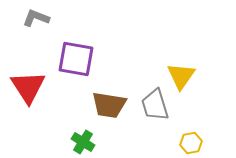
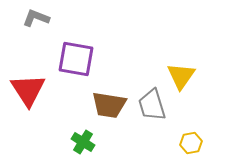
red triangle: moved 3 px down
gray trapezoid: moved 3 px left
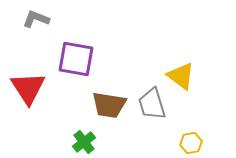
gray L-shape: moved 1 px down
yellow triangle: rotated 28 degrees counterclockwise
red triangle: moved 2 px up
gray trapezoid: moved 1 px up
green cross: moved 1 px right; rotated 20 degrees clockwise
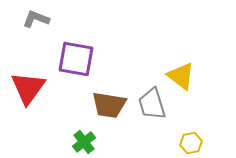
red triangle: rotated 9 degrees clockwise
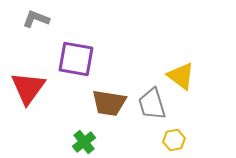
brown trapezoid: moved 2 px up
yellow hexagon: moved 17 px left, 3 px up
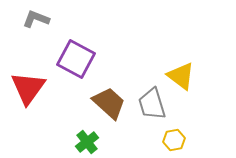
purple square: rotated 18 degrees clockwise
brown trapezoid: rotated 147 degrees counterclockwise
green cross: moved 3 px right
